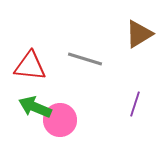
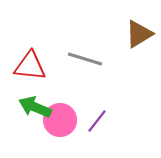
purple line: moved 38 px left, 17 px down; rotated 20 degrees clockwise
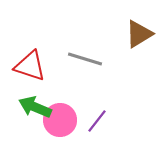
red triangle: rotated 12 degrees clockwise
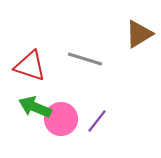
pink circle: moved 1 px right, 1 px up
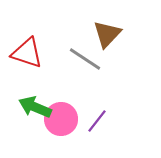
brown triangle: moved 32 px left; rotated 16 degrees counterclockwise
gray line: rotated 16 degrees clockwise
red triangle: moved 3 px left, 13 px up
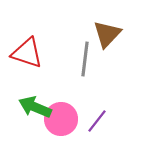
gray line: rotated 64 degrees clockwise
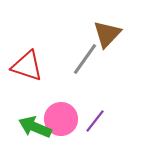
red triangle: moved 13 px down
gray line: rotated 28 degrees clockwise
green arrow: moved 20 px down
purple line: moved 2 px left
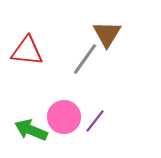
brown triangle: rotated 12 degrees counterclockwise
red triangle: moved 15 px up; rotated 12 degrees counterclockwise
pink circle: moved 3 px right, 2 px up
green arrow: moved 4 px left, 3 px down
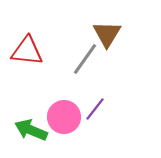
purple line: moved 12 px up
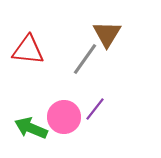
red triangle: moved 1 px right, 1 px up
green arrow: moved 2 px up
